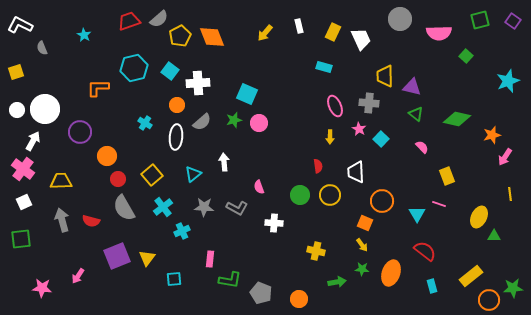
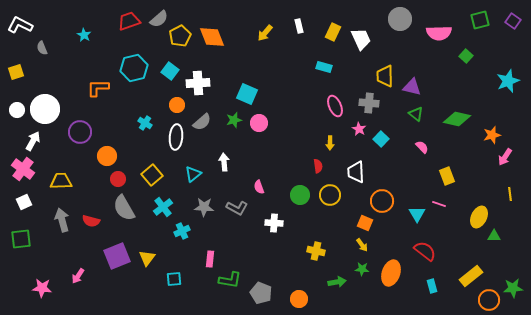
yellow arrow at (330, 137): moved 6 px down
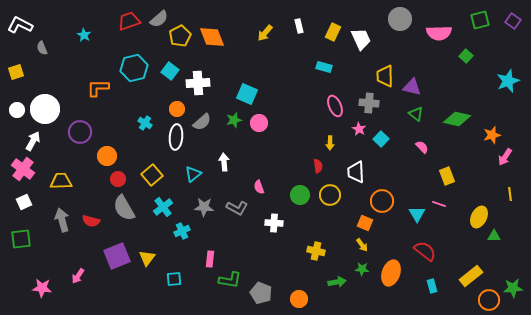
orange circle at (177, 105): moved 4 px down
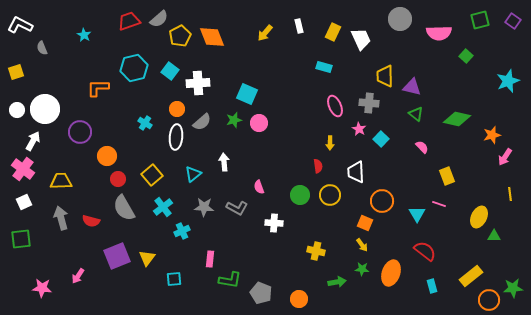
gray arrow at (62, 220): moved 1 px left, 2 px up
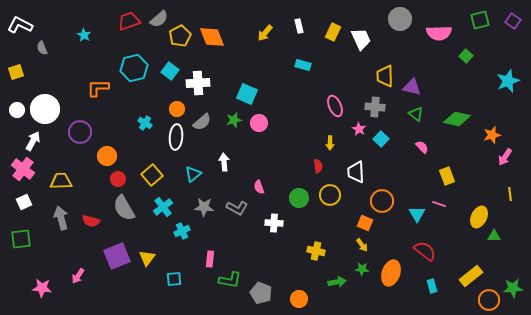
cyan rectangle at (324, 67): moved 21 px left, 2 px up
gray cross at (369, 103): moved 6 px right, 4 px down
green circle at (300, 195): moved 1 px left, 3 px down
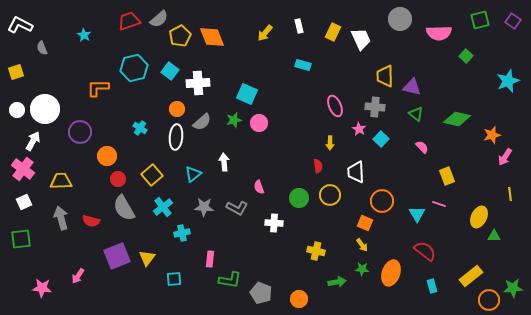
cyan cross at (145, 123): moved 5 px left, 5 px down
cyan cross at (182, 231): moved 2 px down; rotated 14 degrees clockwise
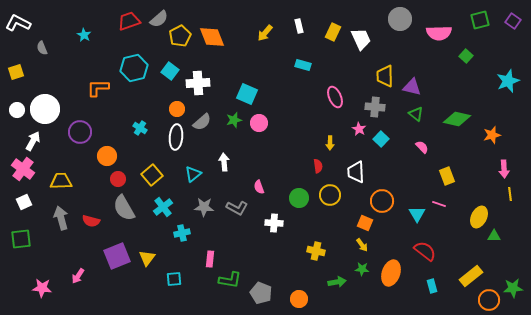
white L-shape at (20, 25): moved 2 px left, 2 px up
pink ellipse at (335, 106): moved 9 px up
pink arrow at (505, 157): moved 1 px left, 12 px down; rotated 36 degrees counterclockwise
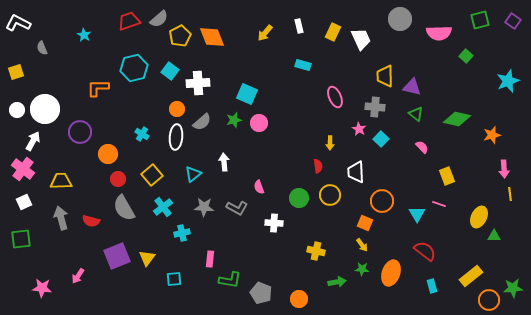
cyan cross at (140, 128): moved 2 px right, 6 px down
orange circle at (107, 156): moved 1 px right, 2 px up
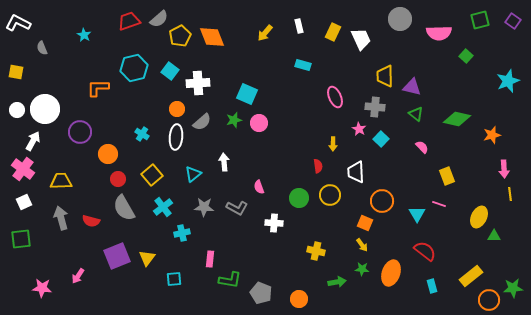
yellow square at (16, 72): rotated 28 degrees clockwise
yellow arrow at (330, 143): moved 3 px right, 1 px down
